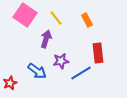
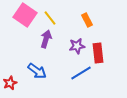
yellow line: moved 6 px left
purple star: moved 16 px right, 15 px up
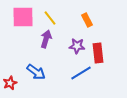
pink square: moved 2 px left, 2 px down; rotated 35 degrees counterclockwise
purple star: rotated 14 degrees clockwise
blue arrow: moved 1 px left, 1 px down
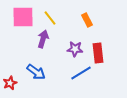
purple arrow: moved 3 px left
purple star: moved 2 px left, 3 px down
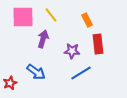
yellow line: moved 1 px right, 3 px up
purple star: moved 3 px left, 2 px down
red rectangle: moved 9 px up
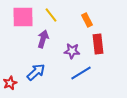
blue arrow: rotated 78 degrees counterclockwise
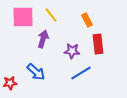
blue arrow: rotated 84 degrees clockwise
red star: rotated 16 degrees clockwise
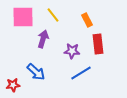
yellow line: moved 2 px right
red star: moved 3 px right, 2 px down
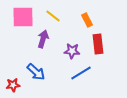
yellow line: moved 1 px down; rotated 14 degrees counterclockwise
